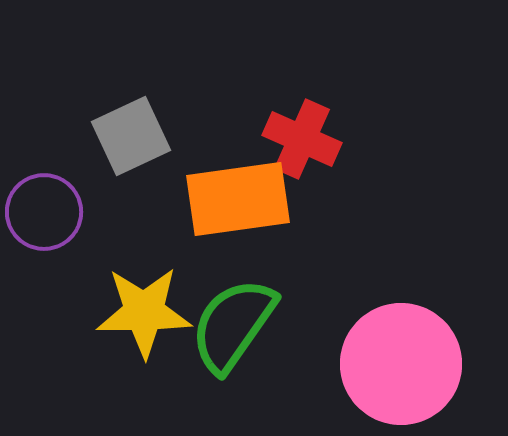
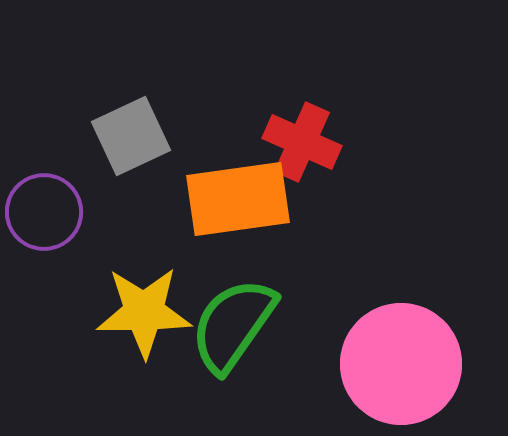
red cross: moved 3 px down
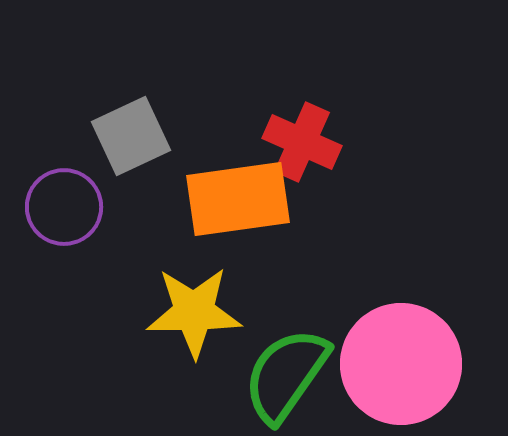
purple circle: moved 20 px right, 5 px up
yellow star: moved 50 px right
green semicircle: moved 53 px right, 50 px down
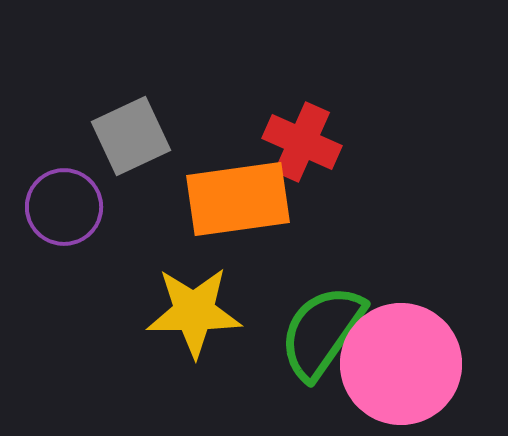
green semicircle: moved 36 px right, 43 px up
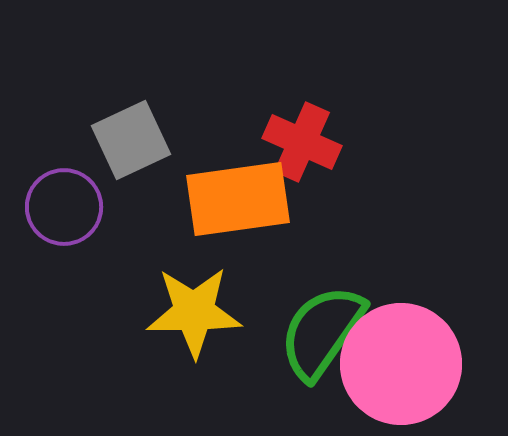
gray square: moved 4 px down
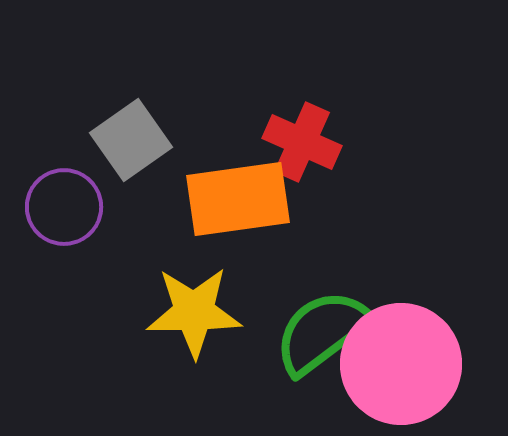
gray square: rotated 10 degrees counterclockwise
green semicircle: rotated 18 degrees clockwise
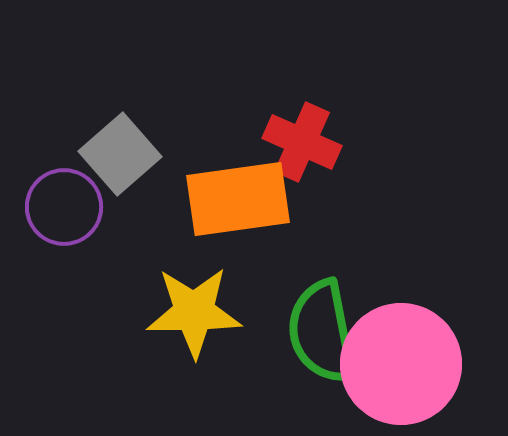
gray square: moved 11 px left, 14 px down; rotated 6 degrees counterclockwise
green semicircle: rotated 64 degrees counterclockwise
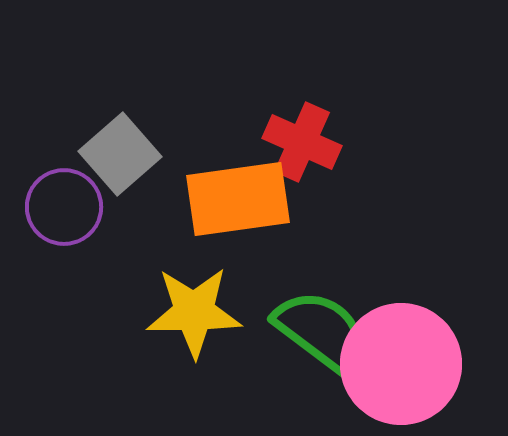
green semicircle: rotated 138 degrees clockwise
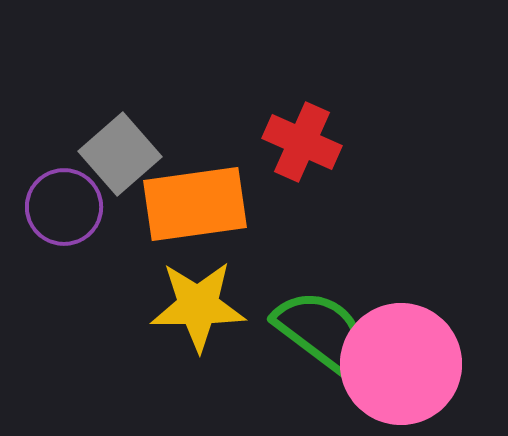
orange rectangle: moved 43 px left, 5 px down
yellow star: moved 4 px right, 6 px up
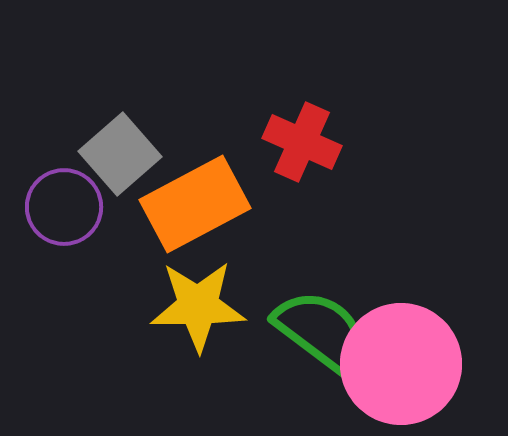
orange rectangle: rotated 20 degrees counterclockwise
